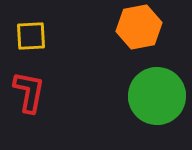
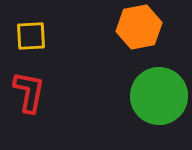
green circle: moved 2 px right
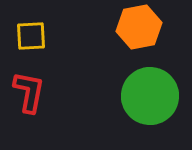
green circle: moved 9 px left
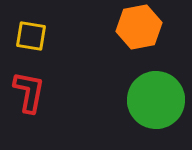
yellow square: rotated 12 degrees clockwise
green circle: moved 6 px right, 4 px down
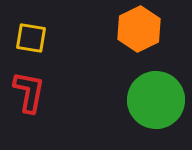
orange hexagon: moved 2 px down; rotated 15 degrees counterclockwise
yellow square: moved 2 px down
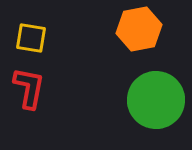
orange hexagon: rotated 15 degrees clockwise
red L-shape: moved 4 px up
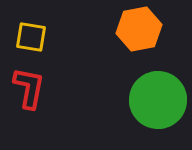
yellow square: moved 1 px up
green circle: moved 2 px right
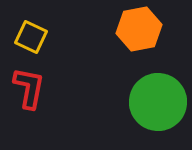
yellow square: rotated 16 degrees clockwise
green circle: moved 2 px down
